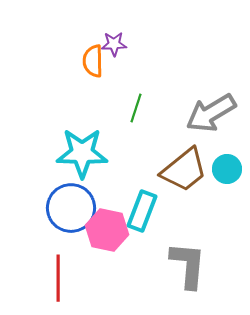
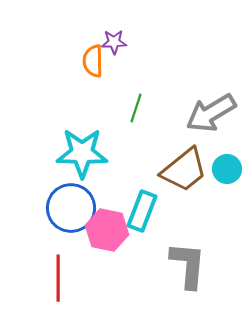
purple star: moved 2 px up
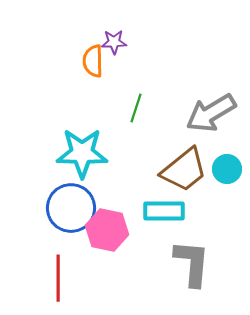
cyan rectangle: moved 22 px right; rotated 69 degrees clockwise
gray L-shape: moved 4 px right, 2 px up
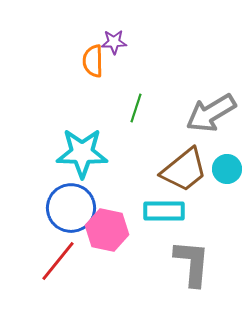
red line: moved 17 px up; rotated 39 degrees clockwise
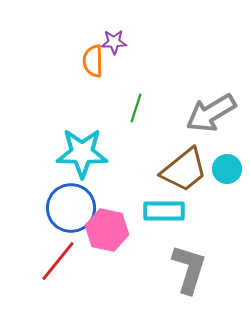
gray L-shape: moved 3 px left, 6 px down; rotated 12 degrees clockwise
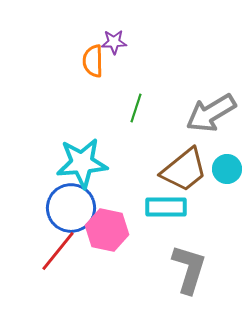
cyan star: moved 10 px down; rotated 6 degrees counterclockwise
cyan rectangle: moved 2 px right, 4 px up
red line: moved 10 px up
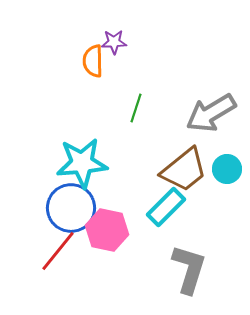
cyan rectangle: rotated 45 degrees counterclockwise
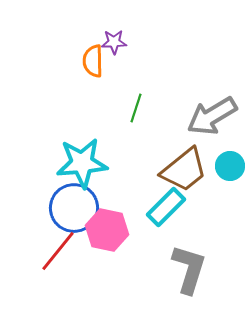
gray arrow: moved 1 px right, 3 px down
cyan circle: moved 3 px right, 3 px up
blue circle: moved 3 px right
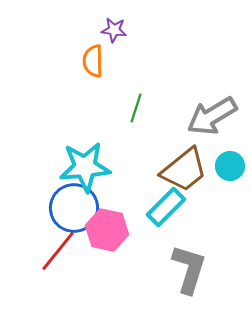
purple star: moved 12 px up; rotated 10 degrees clockwise
cyan star: moved 3 px right, 4 px down
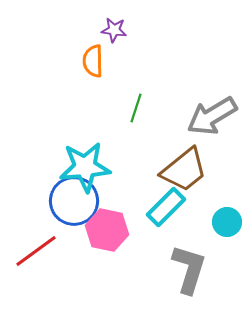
cyan circle: moved 3 px left, 56 px down
blue circle: moved 7 px up
red line: moved 22 px left; rotated 15 degrees clockwise
